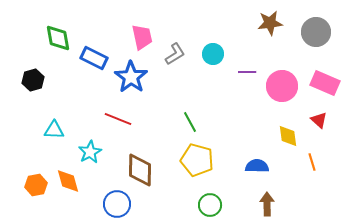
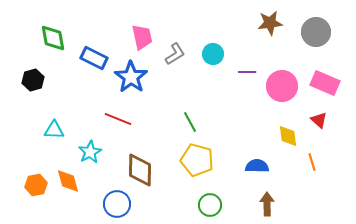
green diamond: moved 5 px left
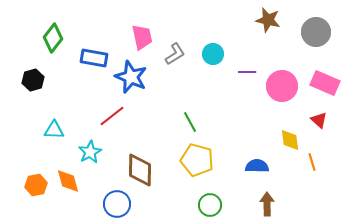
brown star: moved 2 px left, 3 px up; rotated 20 degrees clockwise
green diamond: rotated 48 degrees clockwise
blue rectangle: rotated 16 degrees counterclockwise
blue star: rotated 12 degrees counterclockwise
red line: moved 6 px left, 3 px up; rotated 60 degrees counterclockwise
yellow diamond: moved 2 px right, 4 px down
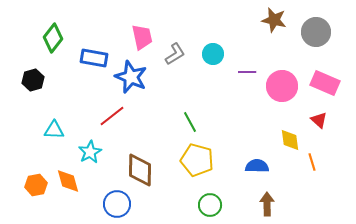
brown star: moved 6 px right
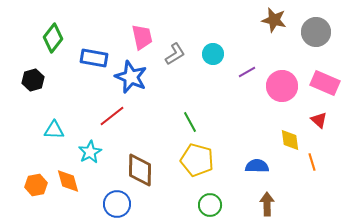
purple line: rotated 30 degrees counterclockwise
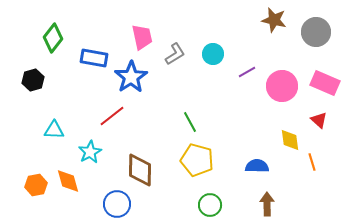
blue star: rotated 16 degrees clockwise
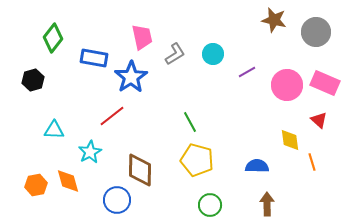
pink circle: moved 5 px right, 1 px up
blue circle: moved 4 px up
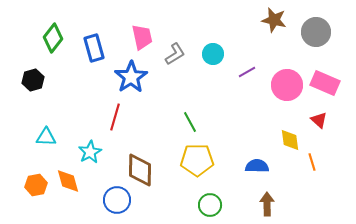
blue rectangle: moved 10 px up; rotated 64 degrees clockwise
red line: moved 3 px right, 1 px down; rotated 36 degrees counterclockwise
cyan triangle: moved 8 px left, 7 px down
yellow pentagon: rotated 16 degrees counterclockwise
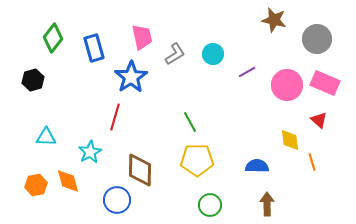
gray circle: moved 1 px right, 7 px down
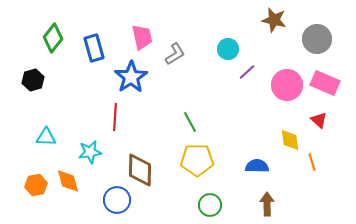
cyan circle: moved 15 px right, 5 px up
purple line: rotated 12 degrees counterclockwise
red line: rotated 12 degrees counterclockwise
cyan star: rotated 20 degrees clockwise
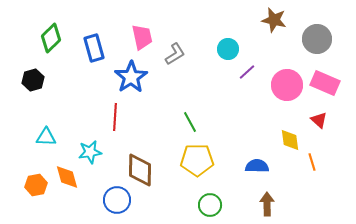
green diamond: moved 2 px left; rotated 8 degrees clockwise
orange diamond: moved 1 px left, 4 px up
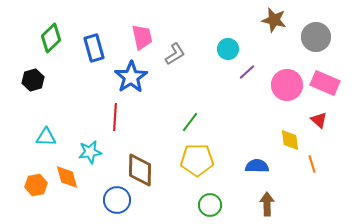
gray circle: moved 1 px left, 2 px up
green line: rotated 65 degrees clockwise
orange line: moved 2 px down
